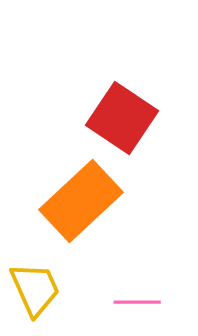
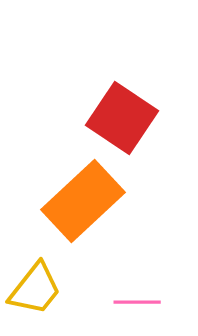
orange rectangle: moved 2 px right
yellow trapezoid: rotated 62 degrees clockwise
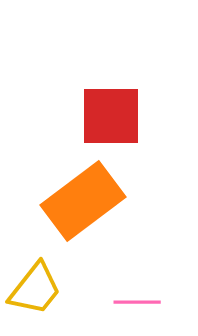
red square: moved 11 px left, 2 px up; rotated 34 degrees counterclockwise
orange rectangle: rotated 6 degrees clockwise
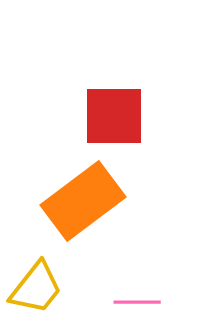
red square: moved 3 px right
yellow trapezoid: moved 1 px right, 1 px up
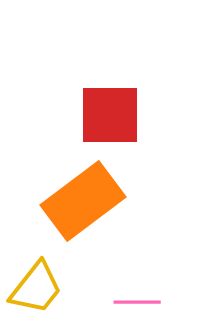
red square: moved 4 px left, 1 px up
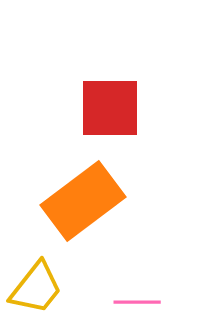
red square: moved 7 px up
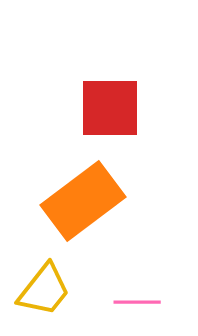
yellow trapezoid: moved 8 px right, 2 px down
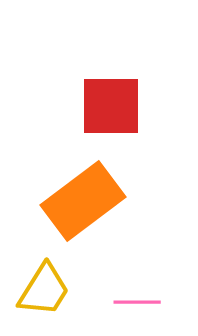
red square: moved 1 px right, 2 px up
yellow trapezoid: rotated 6 degrees counterclockwise
